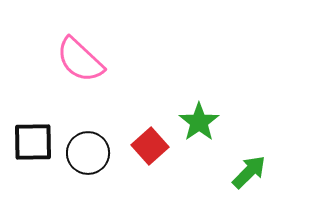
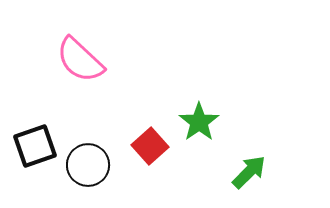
black square: moved 2 px right, 4 px down; rotated 18 degrees counterclockwise
black circle: moved 12 px down
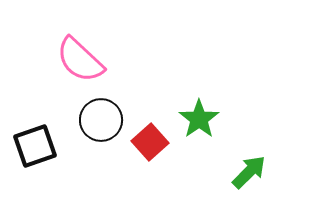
green star: moved 3 px up
red square: moved 4 px up
black circle: moved 13 px right, 45 px up
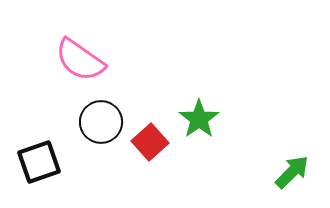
pink semicircle: rotated 8 degrees counterclockwise
black circle: moved 2 px down
black square: moved 4 px right, 16 px down
green arrow: moved 43 px right
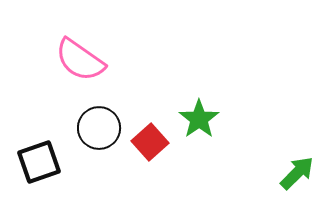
black circle: moved 2 px left, 6 px down
green arrow: moved 5 px right, 1 px down
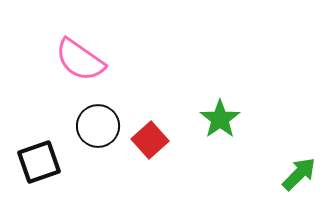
green star: moved 21 px right
black circle: moved 1 px left, 2 px up
red square: moved 2 px up
green arrow: moved 2 px right, 1 px down
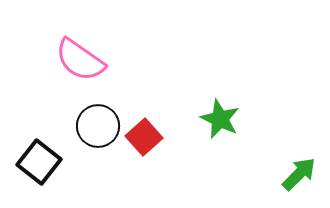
green star: rotated 12 degrees counterclockwise
red square: moved 6 px left, 3 px up
black square: rotated 33 degrees counterclockwise
